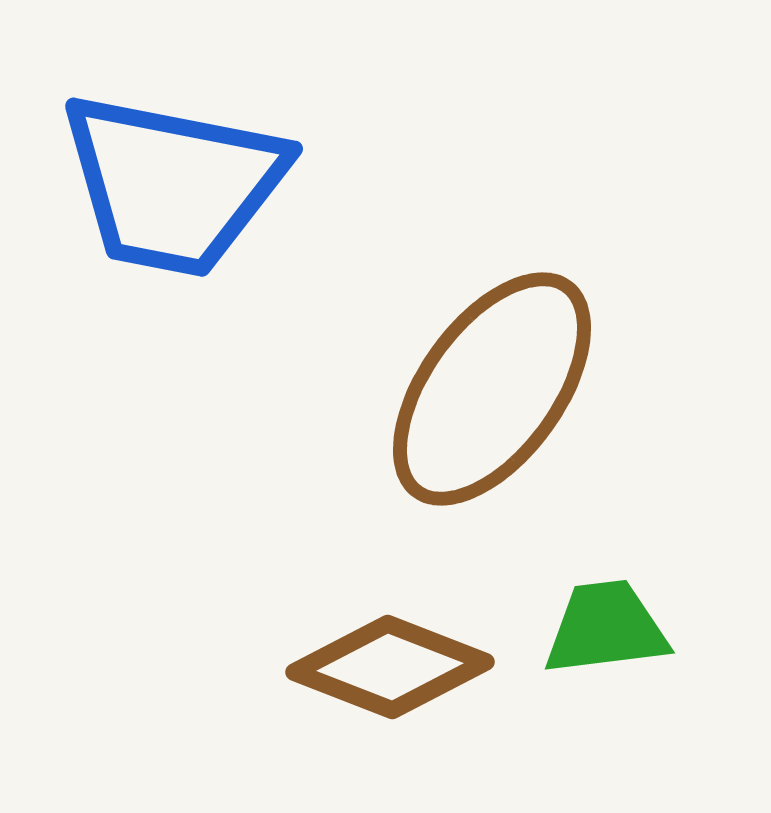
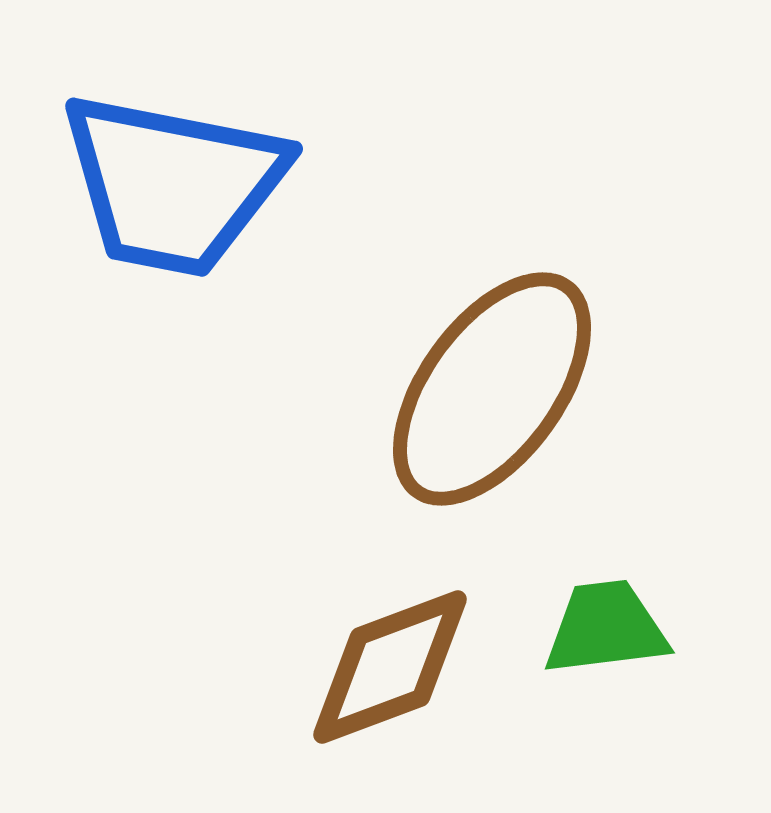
brown diamond: rotated 42 degrees counterclockwise
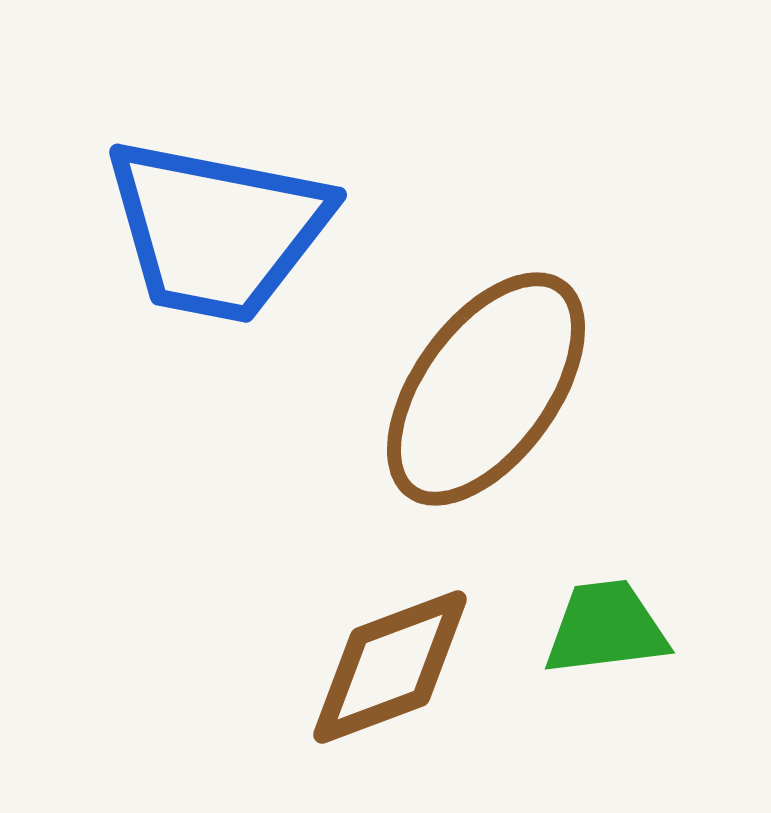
blue trapezoid: moved 44 px right, 46 px down
brown ellipse: moved 6 px left
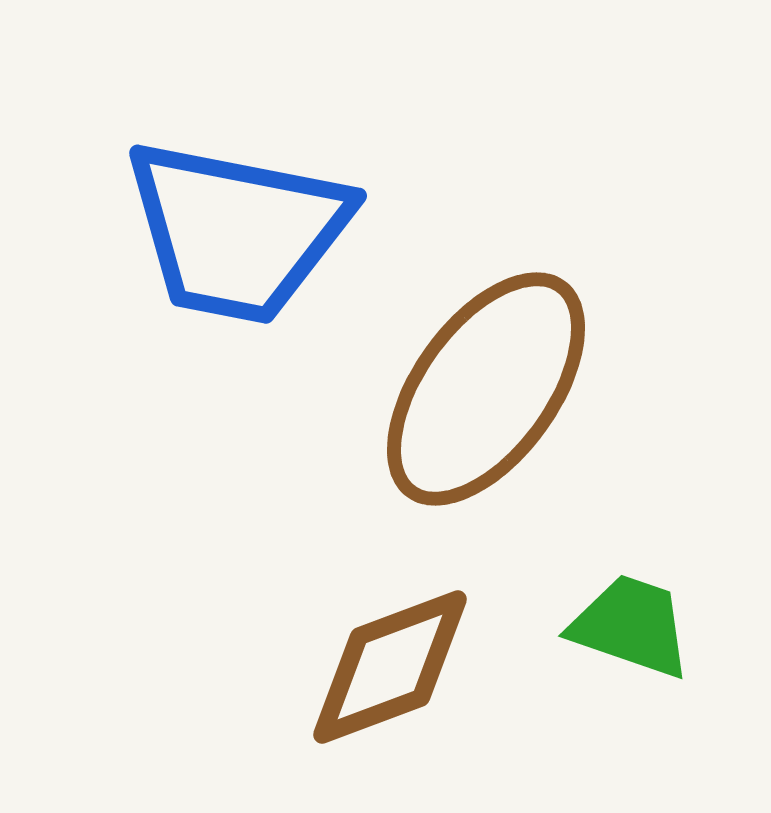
blue trapezoid: moved 20 px right, 1 px down
green trapezoid: moved 25 px right, 2 px up; rotated 26 degrees clockwise
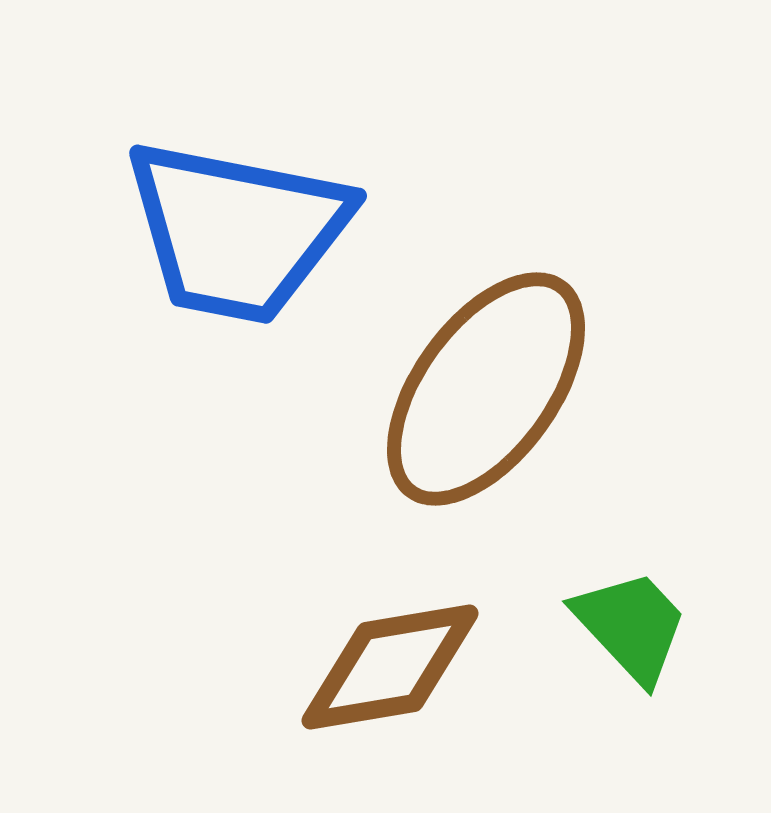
green trapezoid: rotated 28 degrees clockwise
brown diamond: rotated 11 degrees clockwise
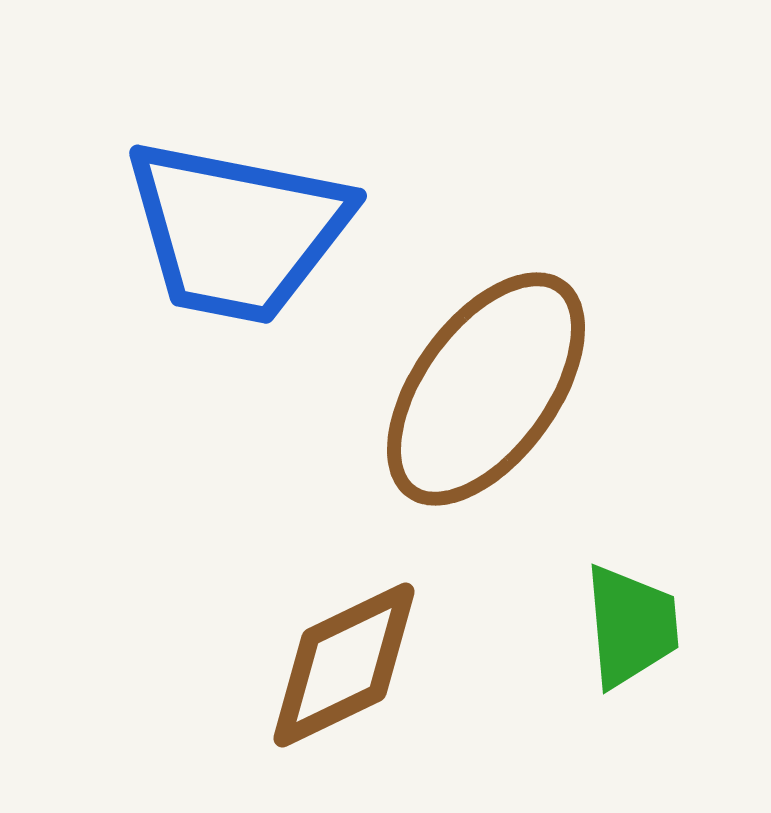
green trapezoid: rotated 38 degrees clockwise
brown diamond: moved 46 px left, 2 px up; rotated 16 degrees counterclockwise
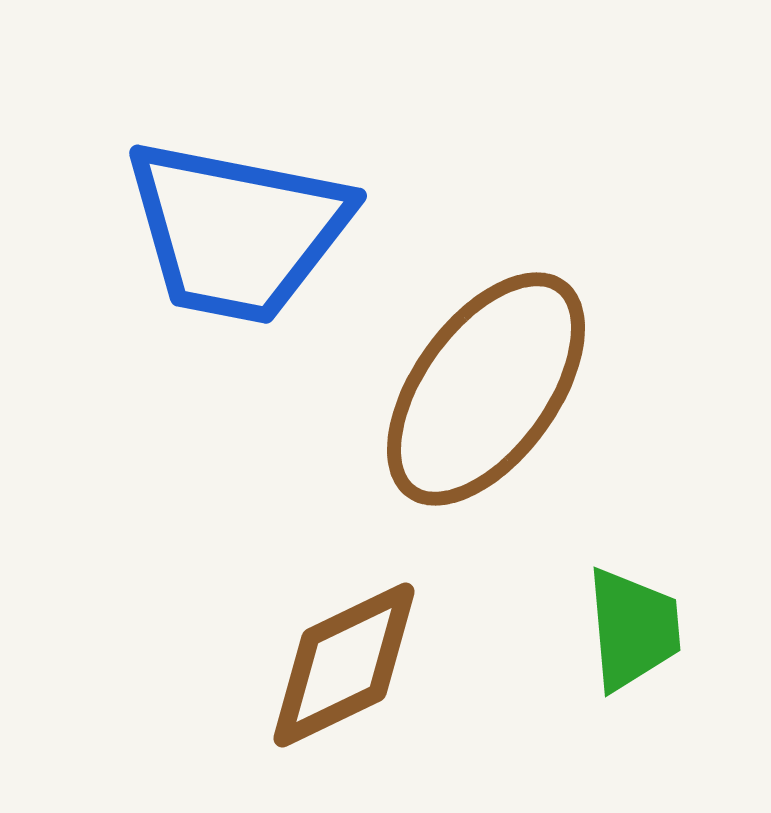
green trapezoid: moved 2 px right, 3 px down
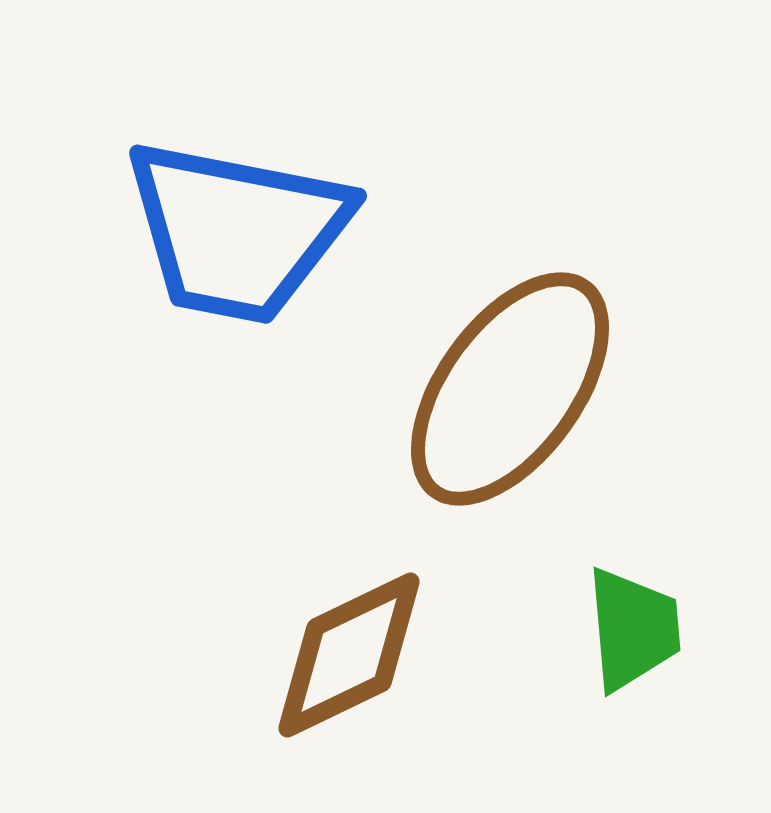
brown ellipse: moved 24 px right
brown diamond: moved 5 px right, 10 px up
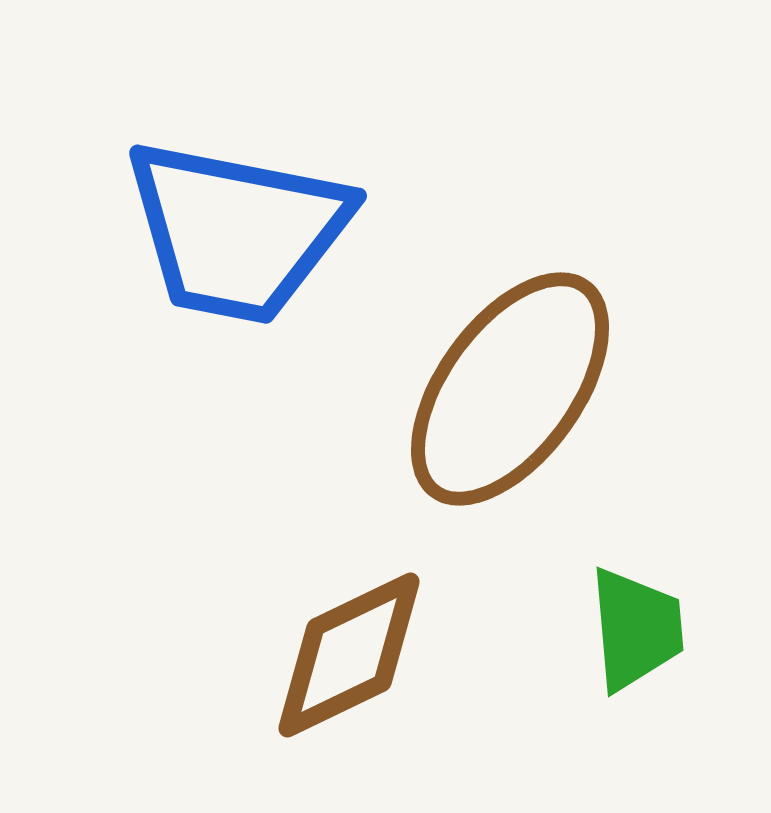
green trapezoid: moved 3 px right
